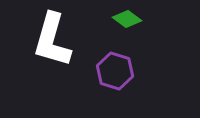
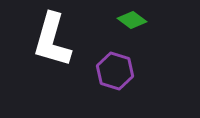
green diamond: moved 5 px right, 1 px down
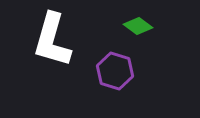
green diamond: moved 6 px right, 6 px down
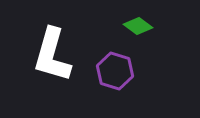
white L-shape: moved 15 px down
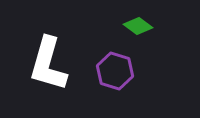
white L-shape: moved 4 px left, 9 px down
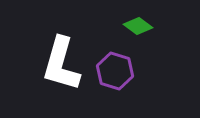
white L-shape: moved 13 px right
